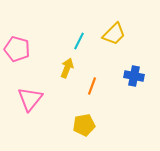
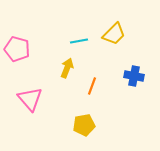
cyan line: rotated 54 degrees clockwise
pink triangle: rotated 20 degrees counterclockwise
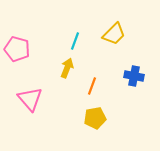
cyan line: moved 4 px left; rotated 60 degrees counterclockwise
yellow pentagon: moved 11 px right, 7 px up
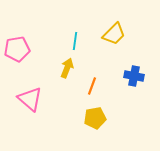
cyan line: rotated 12 degrees counterclockwise
pink pentagon: rotated 25 degrees counterclockwise
pink triangle: rotated 8 degrees counterclockwise
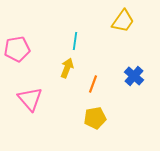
yellow trapezoid: moved 9 px right, 13 px up; rotated 10 degrees counterclockwise
blue cross: rotated 30 degrees clockwise
orange line: moved 1 px right, 2 px up
pink triangle: rotated 8 degrees clockwise
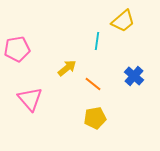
yellow trapezoid: rotated 15 degrees clockwise
cyan line: moved 22 px right
yellow arrow: rotated 30 degrees clockwise
orange line: rotated 72 degrees counterclockwise
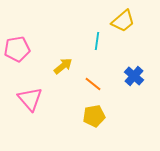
yellow arrow: moved 4 px left, 2 px up
yellow pentagon: moved 1 px left, 2 px up
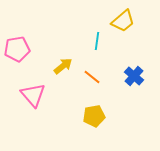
orange line: moved 1 px left, 7 px up
pink triangle: moved 3 px right, 4 px up
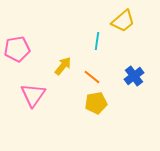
yellow arrow: rotated 12 degrees counterclockwise
blue cross: rotated 12 degrees clockwise
pink triangle: rotated 16 degrees clockwise
yellow pentagon: moved 2 px right, 13 px up
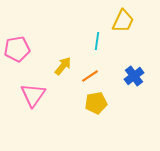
yellow trapezoid: rotated 25 degrees counterclockwise
orange line: moved 2 px left, 1 px up; rotated 72 degrees counterclockwise
